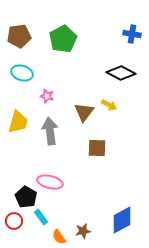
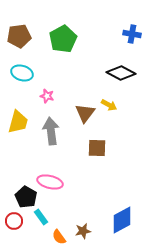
brown triangle: moved 1 px right, 1 px down
gray arrow: moved 1 px right
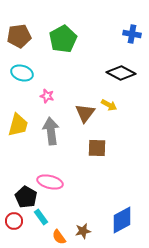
yellow trapezoid: moved 3 px down
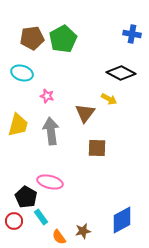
brown pentagon: moved 13 px right, 2 px down
yellow arrow: moved 6 px up
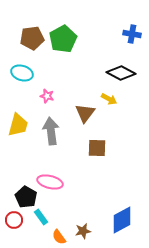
red circle: moved 1 px up
